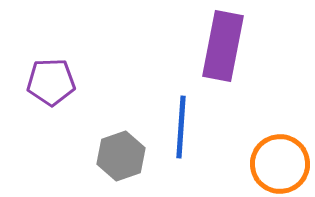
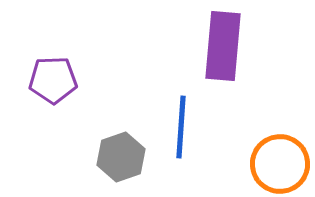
purple rectangle: rotated 6 degrees counterclockwise
purple pentagon: moved 2 px right, 2 px up
gray hexagon: moved 1 px down
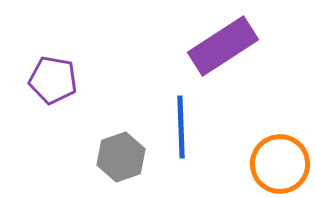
purple rectangle: rotated 52 degrees clockwise
purple pentagon: rotated 12 degrees clockwise
blue line: rotated 6 degrees counterclockwise
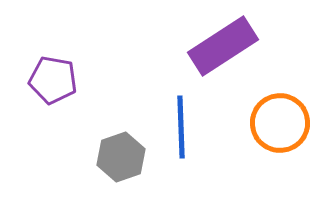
orange circle: moved 41 px up
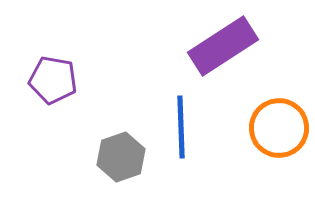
orange circle: moved 1 px left, 5 px down
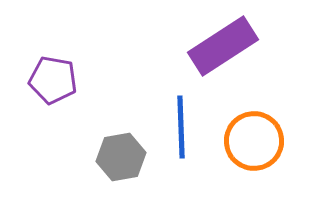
orange circle: moved 25 px left, 13 px down
gray hexagon: rotated 9 degrees clockwise
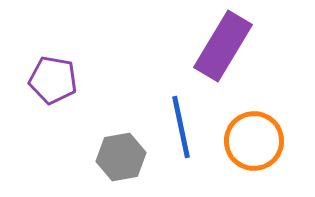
purple rectangle: rotated 26 degrees counterclockwise
blue line: rotated 10 degrees counterclockwise
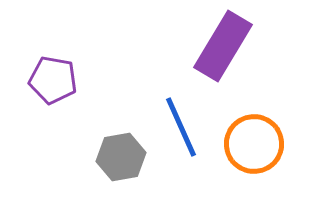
blue line: rotated 12 degrees counterclockwise
orange circle: moved 3 px down
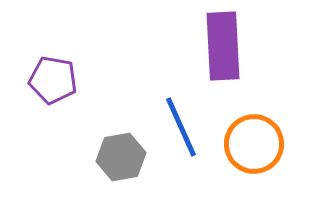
purple rectangle: rotated 34 degrees counterclockwise
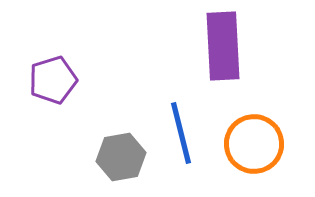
purple pentagon: rotated 27 degrees counterclockwise
blue line: moved 6 px down; rotated 10 degrees clockwise
